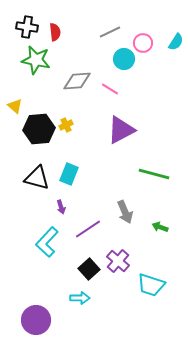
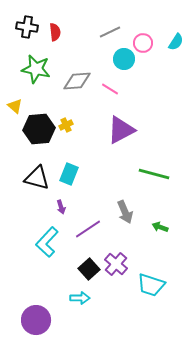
green star: moved 9 px down
purple cross: moved 2 px left, 3 px down
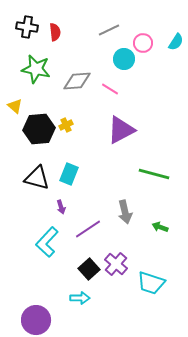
gray line: moved 1 px left, 2 px up
gray arrow: rotated 10 degrees clockwise
cyan trapezoid: moved 2 px up
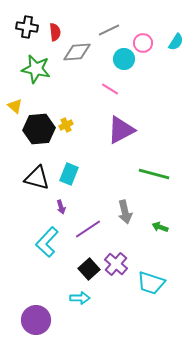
gray diamond: moved 29 px up
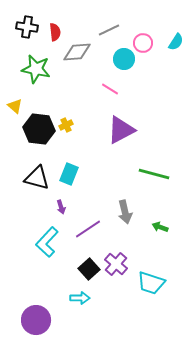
black hexagon: rotated 12 degrees clockwise
